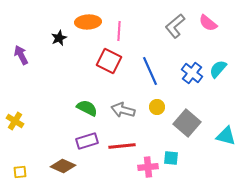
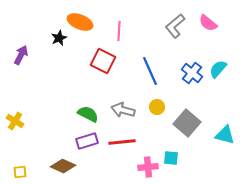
orange ellipse: moved 8 px left; rotated 25 degrees clockwise
purple arrow: rotated 54 degrees clockwise
red square: moved 6 px left
green semicircle: moved 1 px right, 6 px down
cyan triangle: moved 1 px left, 1 px up
red line: moved 4 px up
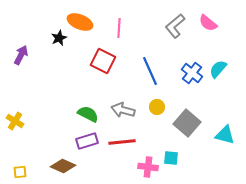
pink line: moved 3 px up
pink cross: rotated 12 degrees clockwise
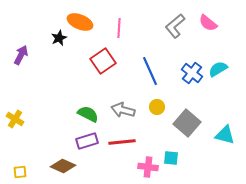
red square: rotated 30 degrees clockwise
cyan semicircle: rotated 18 degrees clockwise
yellow cross: moved 2 px up
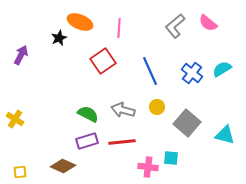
cyan semicircle: moved 4 px right
